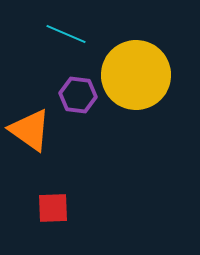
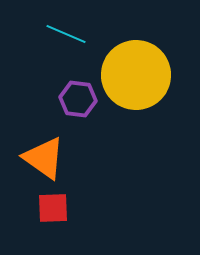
purple hexagon: moved 4 px down
orange triangle: moved 14 px right, 28 px down
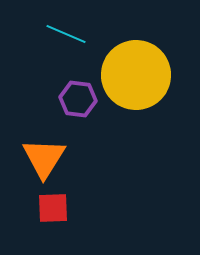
orange triangle: rotated 27 degrees clockwise
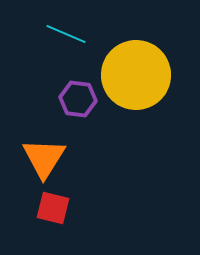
red square: rotated 16 degrees clockwise
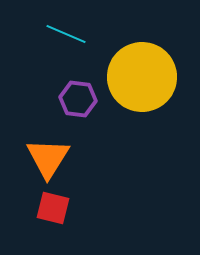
yellow circle: moved 6 px right, 2 px down
orange triangle: moved 4 px right
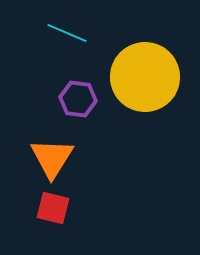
cyan line: moved 1 px right, 1 px up
yellow circle: moved 3 px right
orange triangle: moved 4 px right
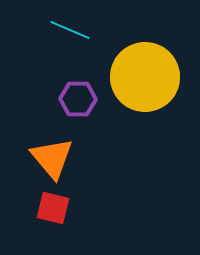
cyan line: moved 3 px right, 3 px up
purple hexagon: rotated 6 degrees counterclockwise
orange triangle: rotated 12 degrees counterclockwise
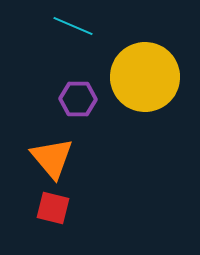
cyan line: moved 3 px right, 4 px up
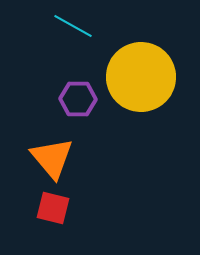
cyan line: rotated 6 degrees clockwise
yellow circle: moved 4 px left
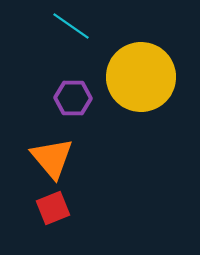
cyan line: moved 2 px left; rotated 6 degrees clockwise
purple hexagon: moved 5 px left, 1 px up
red square: rotated 36 degrees counterclockwise
